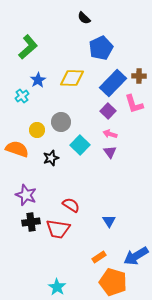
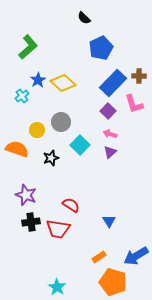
yellow diamond: moved 9 px left, 5 px down; rotated 40 degrees clockwise
purple triangle: rotated 24 degrees clockwise
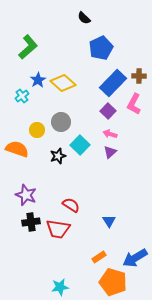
pink L-shape: rotated 45 degrees clockwise
black star: moved 7 px right, 2 px up
blue arrow: moved 1 px left, 2 px down
cyan star: moved 3 px right; rotated 30 degrees clockwise
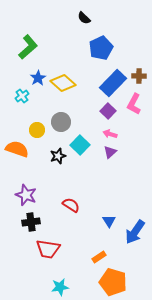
blue star: moved 2 px up
red trapezoid: moved 10 px left, 20 px down
blue arrow: moved 26 px up; rotated 25 degrees counterclockwise
